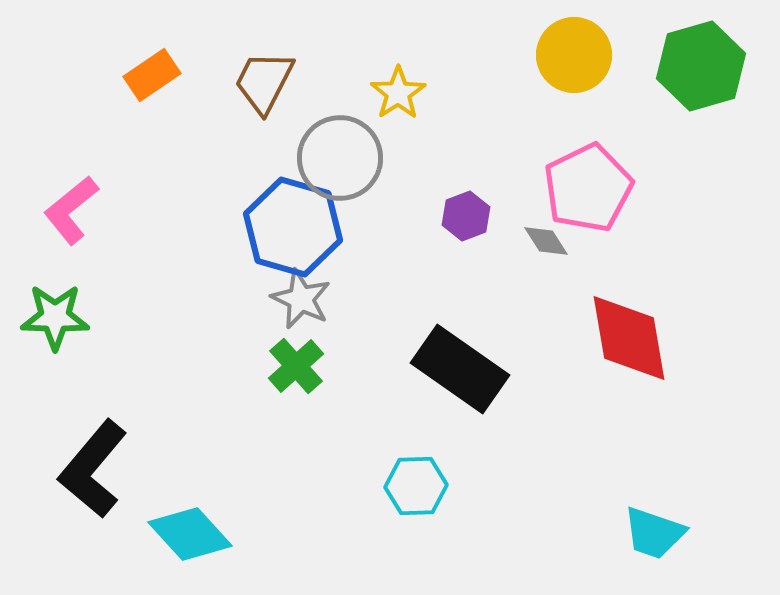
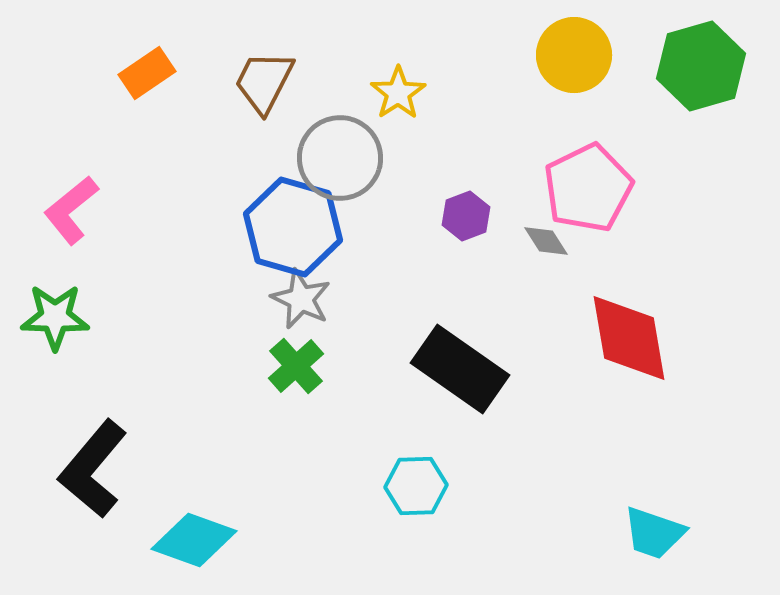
orange rectangle: moved 5 px left, 2 px up
cyan diamond: moved 4 px right, 6 px down; rotated 28 degrees counterclockwise
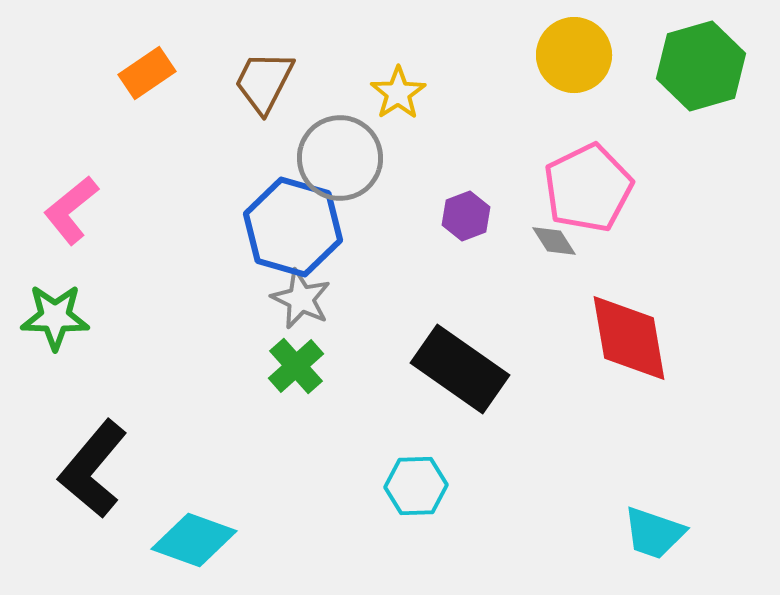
gray diamond: moved 8 px right
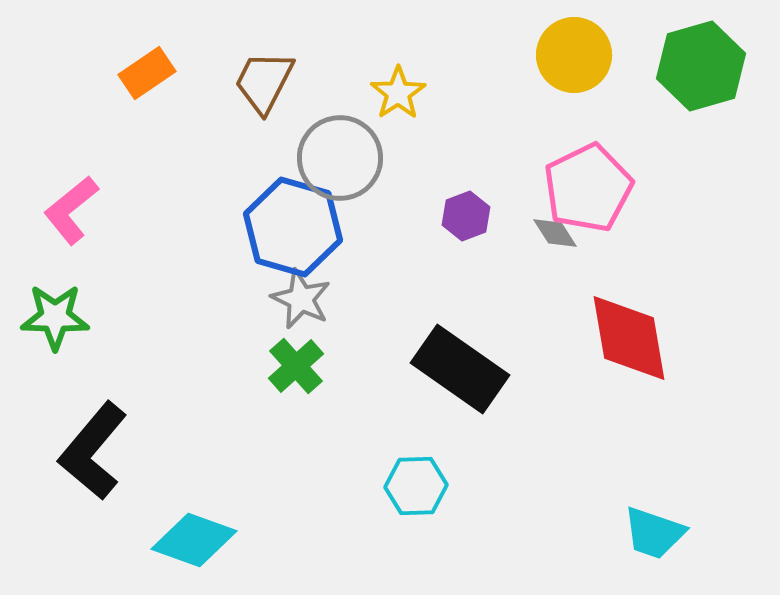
gray diamond: moved 1 px right, 8 px up
black L-shape: moved 18 px up
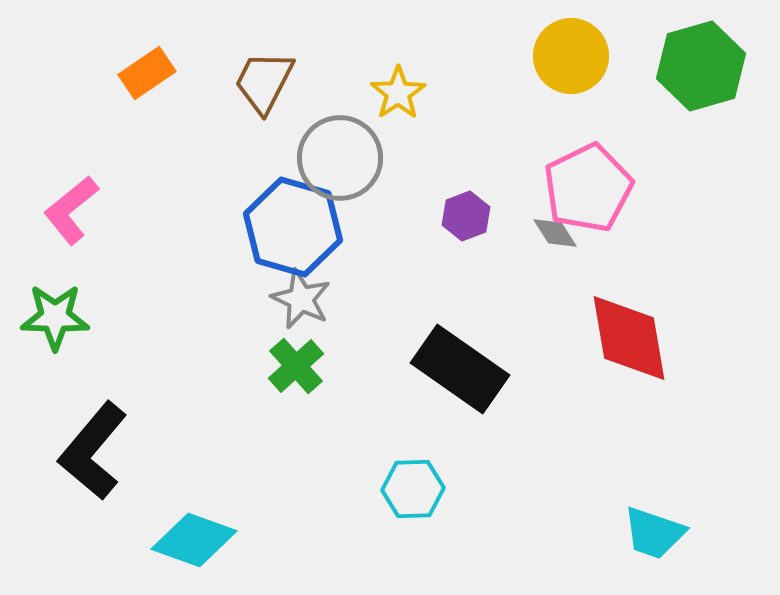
yellow circle: moved 3 px left, 1 px down
cyan hexagon: moved 3 px left, 3 px down
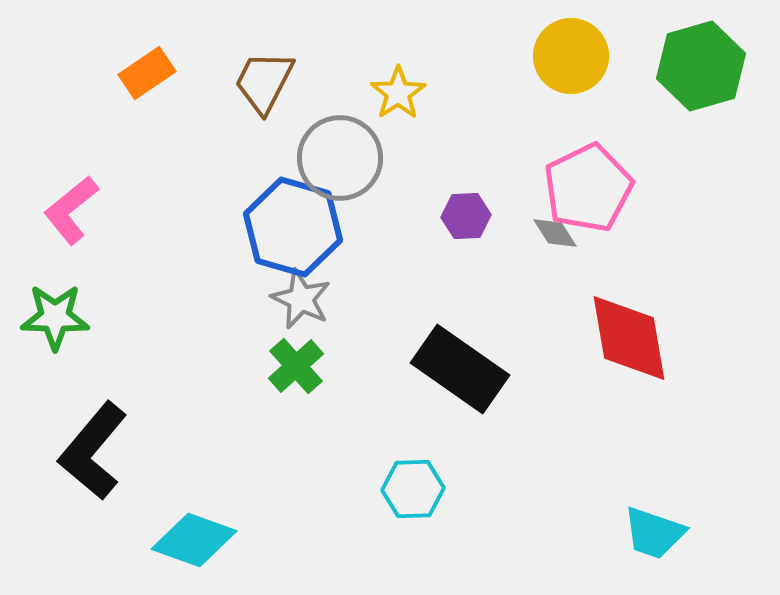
purple hexagon: rotated 18 degrees clockwise
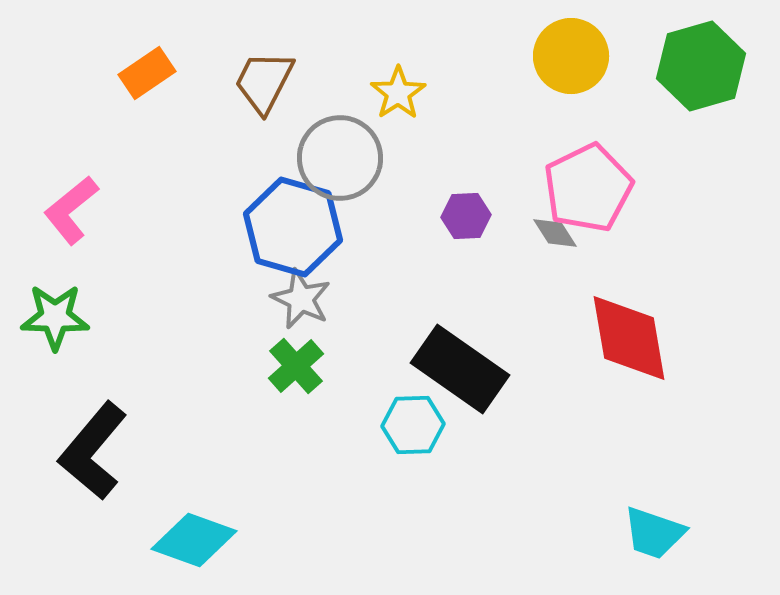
cyan hexagon: moved 64 px up
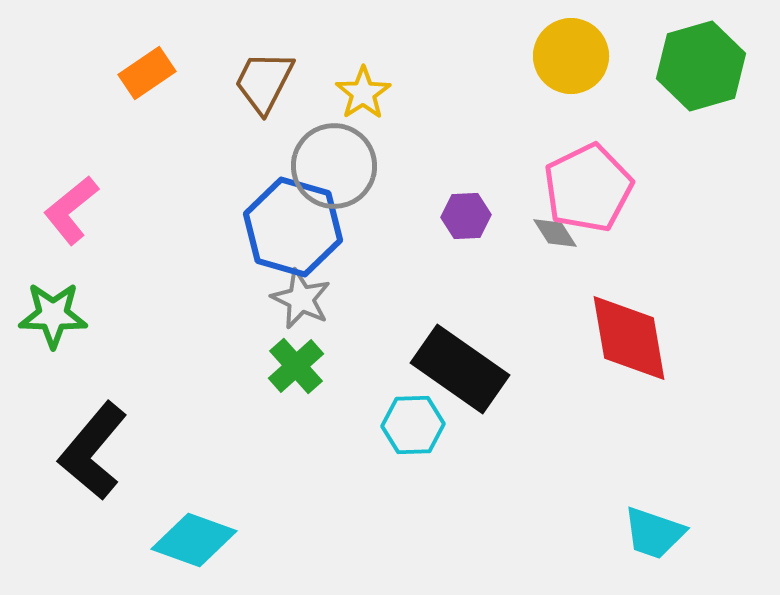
yellow star: moved 35 px left
gray circle: moved 6 px left, 8 px down
green star: moved 2 px left, 2 px up
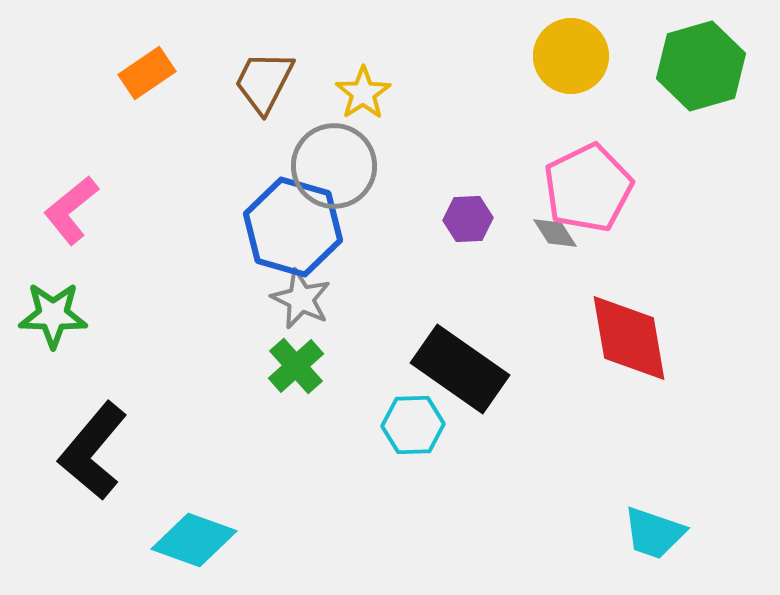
purple hexagon: moved 2 px right, 3 px down
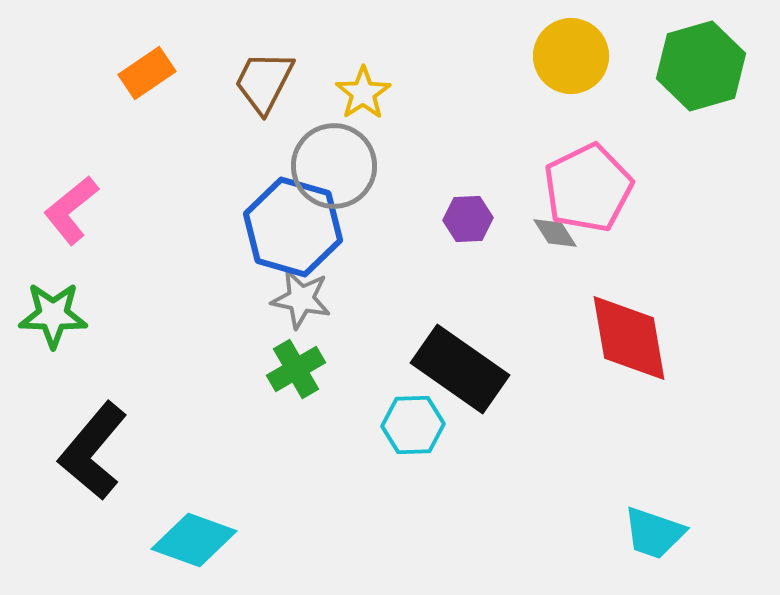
gray star: rotated 14 degrees counterclockwise
green cross: moved 3 px down; rotated 12 degrees clockwise
